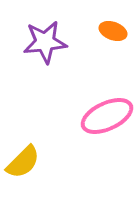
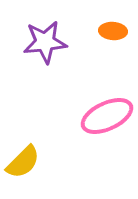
orange ellipse: rotated 16 degrees counterclockwise
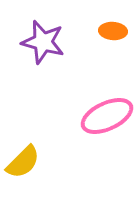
purple star: moved 2 px left; rotated 21 degrees clockwise
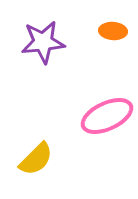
purple star: rotated 21 degrees counterclockwise
yellow semicircle: moved 13 px right, 3 px up
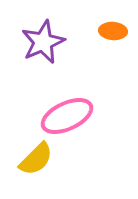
purple star: rotated 18 degrees counterclockwise
pink ellipse: moved 40 px left
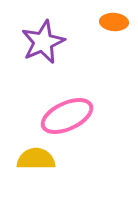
orange ellipse: moved 1 px right, 9 px up
yellow semicircle: rotated 135 degrees counterclockwise
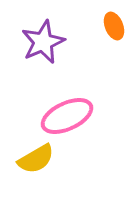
orange ellipse: moved 4 px down; rotated 64 degrees clockwise
yellow semicircle: rotated 150 degrees clockwise
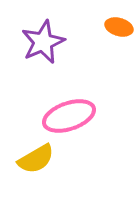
orange ellipse: moved 5 px right, 1 px down; rotated 52 degrees counterclockwise
pink ellipse: moved 2 px right; rotated 6 degrees clockwise
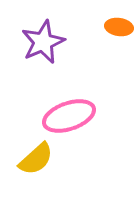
orange ellipse: rotated 8 degrees counterclockwise
yellow semicircle: rotated 12 degrees counterclockwise
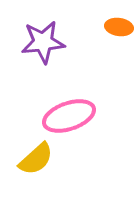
purple star: rotated 18 degrees clockwise
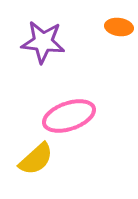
purple star: rotated 12 degrees clockwise
